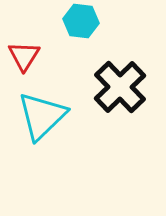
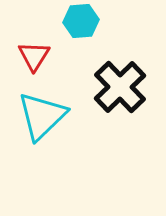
cyan hexagon: rotated 12 degrees counterclockwise
red triangle: moved 10 px right
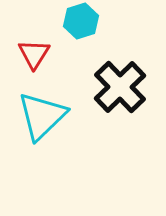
cyan hexagon: rotated 12 degrees counterclockwise
red triangle: moved 2 px up
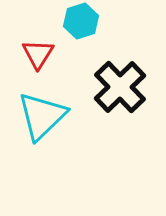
red triangle: moved 4 px right
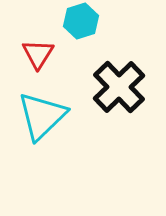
black cross: moved 1 px left
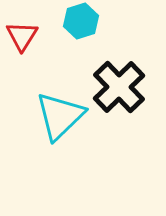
red triangle: moved 16 px left, 18 px up
cyan triangle: moved 18 px right
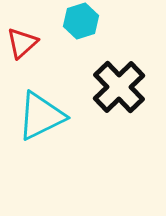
red triangle: moved 7 px down; rotated 16 degrees clockwise
cyan triangle: moved 19 px left; rotated 18 degrees clockwise
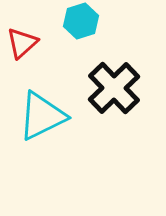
black cross: moved 5 px left, 1 px down
cyan triangle: moved 1 px right
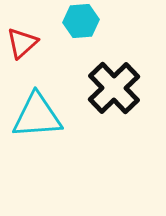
cyan hexagon: rotated 12 degrees clockwise
cyan triangle: moved 5 px left; rotated 22 degrees clockwise
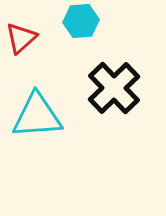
red triangle: moved 1 px left, 5 px up
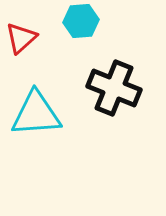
black cross: rotated 24 degrees counterclockwise
cyan triangle: moved 1 px left, 2 px up
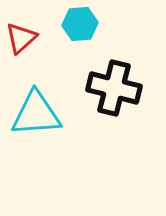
cyan hexagon: moved 1 px left, 3 px down
black cross: rotated 8 degrees counterclockwise
